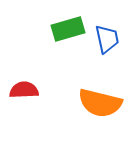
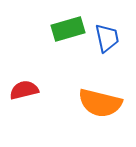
blue trapezoid: moved 1 px up
red semicircle: rotated 12 degrees counterclockwise
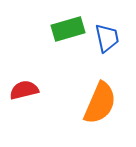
orange semicircle: rotated 81 degrees counterclockwise
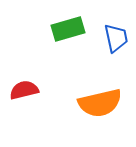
blue trapezoid: moved 9 px right
orange semicircle: rotated 54 degrees clockwise
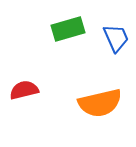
blue trapezoid: rotated 12 degrees counterclockwise
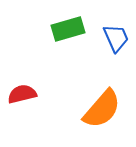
red semicircle: moved 2 px left, 4 px down
orange semicircle: moved 2 px right, 6 px down; rotated 36 degrees counterclockwise
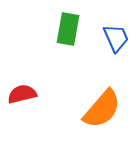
green rectangle: rotated 64 degrees counterclockwise
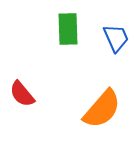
green rectangle: rotated 12 degrees counterclockwise
red semicircle: rotated 116 degrees counterclockwise
